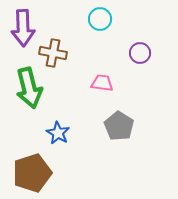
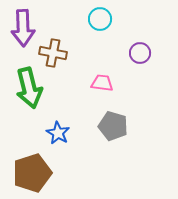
gray pentagon: moved 6 px left; rotated 16 degrees counterclockwise
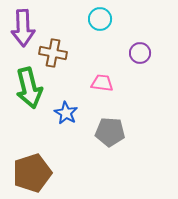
gray pentagon: moved 3 px left, 6 px down; rotated 12 degrees counterclockwise
blue star: moved 8 px right, 20 px up
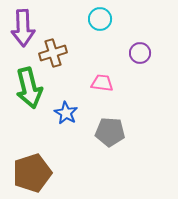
brown cross: rotated 28 degrees counterclockwise
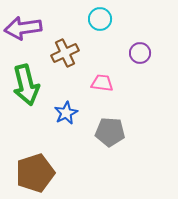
purple arrow: rotated 84 degrees clockwise
brown cross: moved 12 px right; rotated 8 degrees counterclockwise
green arrow: moved 3 px left, 3 px up
blue star: rotated 15 degrees clockwise
brown pentagon: moved 3 px right
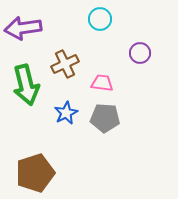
brown cross: moved 11 px down
gray pentagon: moved 5 px left, 14 px up
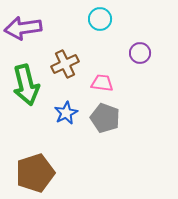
gray pentagon: rotated 16 degrees clockwise
